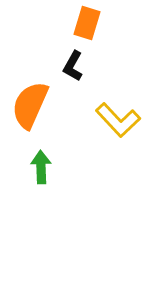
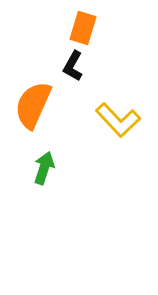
orange rectangle: moved 4 px left, 5 px down
orange semicircle: moved 3 px right
green arrow: moved 3 px right, 1 px down; rotated 20 degrees clockwise
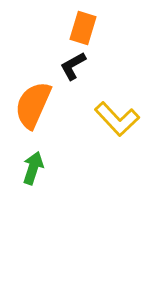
black L-shape: rotated 32 degrees clockwise
yellow L-shape: moved 1 px left, 1 px up
green arrow: moved 11 px left
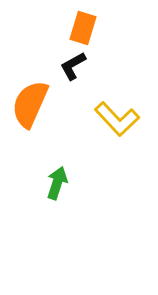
orange semicircle: moved 3 px left, 1 px up
green arrow: moved 24 px right, 15 px down
